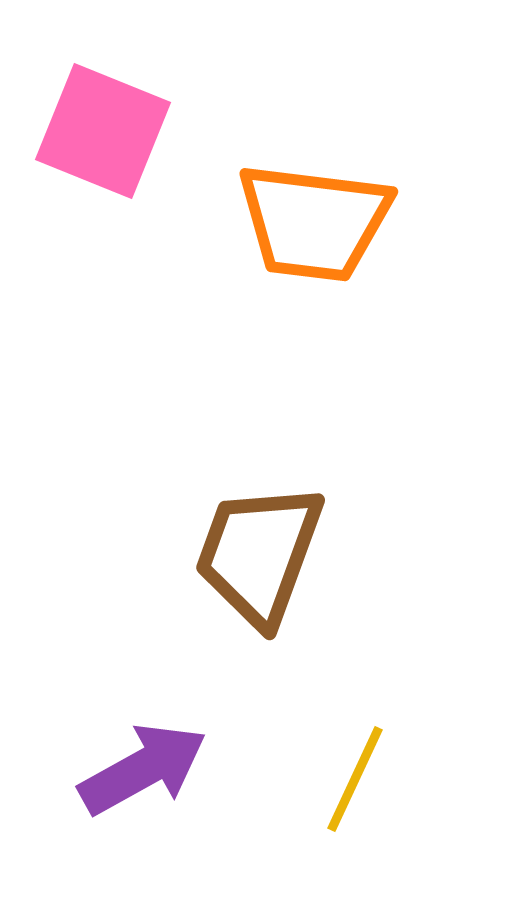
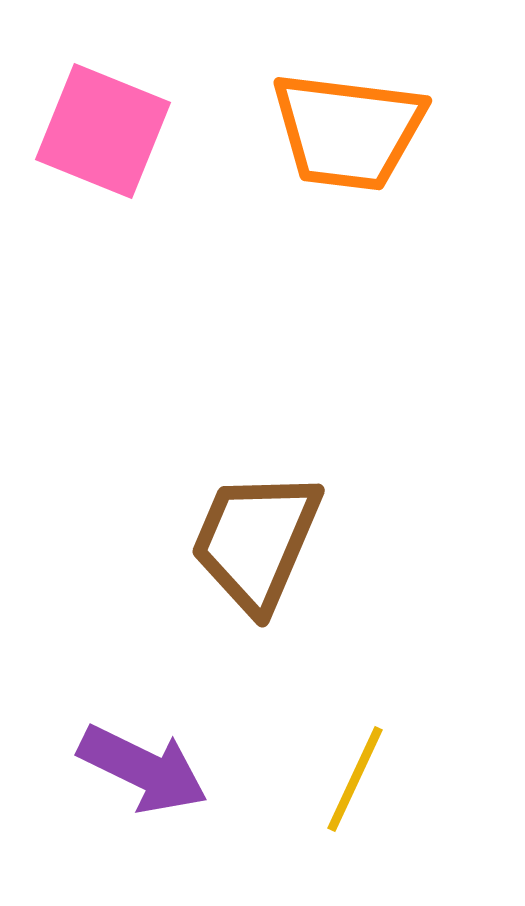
orange trapezoid: moved 34 px right, 91 px up
brown trapezoid: moved 3 px left, 13 px up; rotated 3 degrees clockwise
purple arrow: rotated 55 degrees clockwise
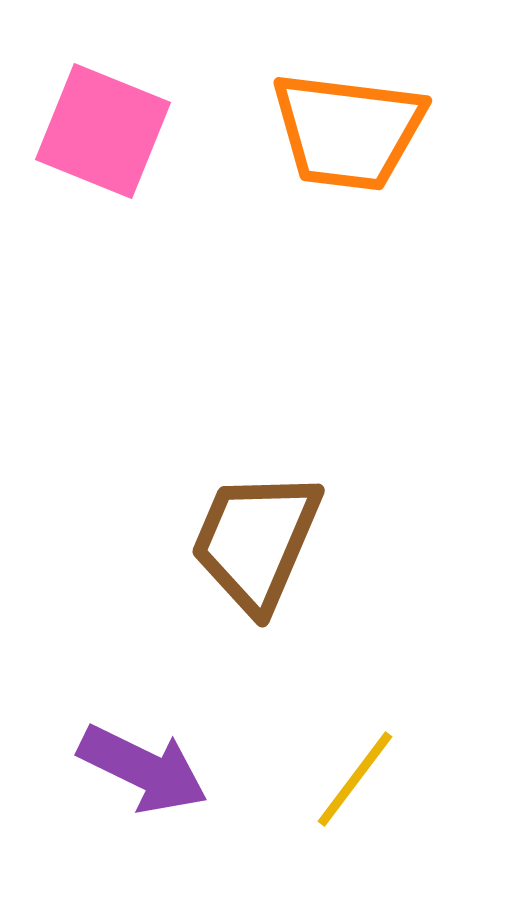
yellow line: rotated 12 degrees clockwise
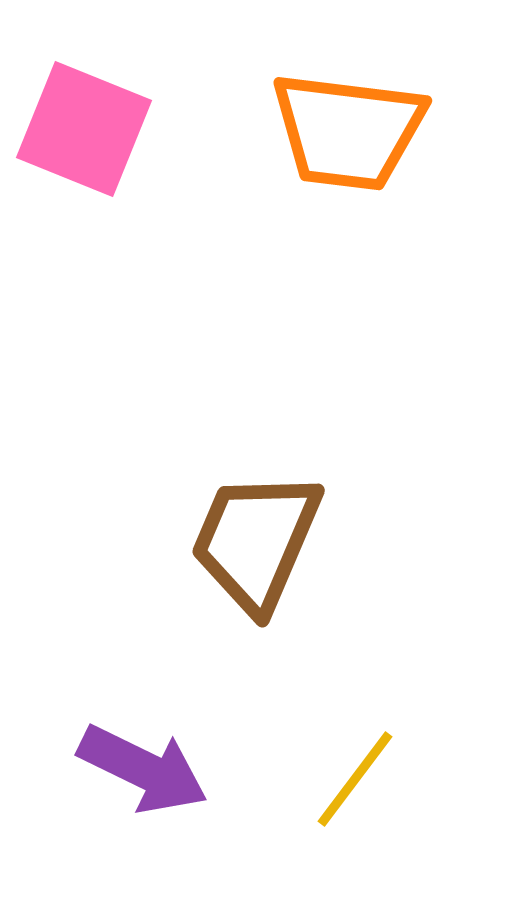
pink square: moved 19 px left, 2 px up
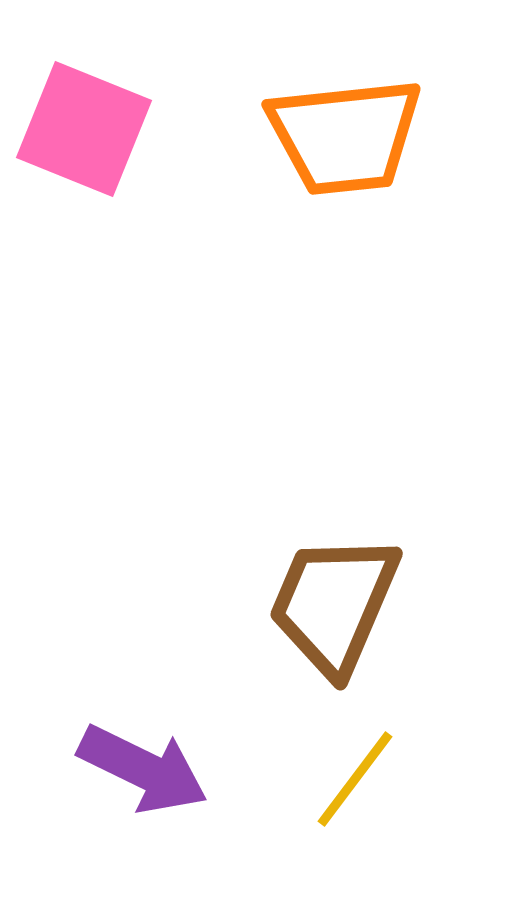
orange trapezoid: moved 3 px left, 5 px down; rotated 13 degrees counterclockwise
brown trapezoid: moved 78 px right, 63 px down
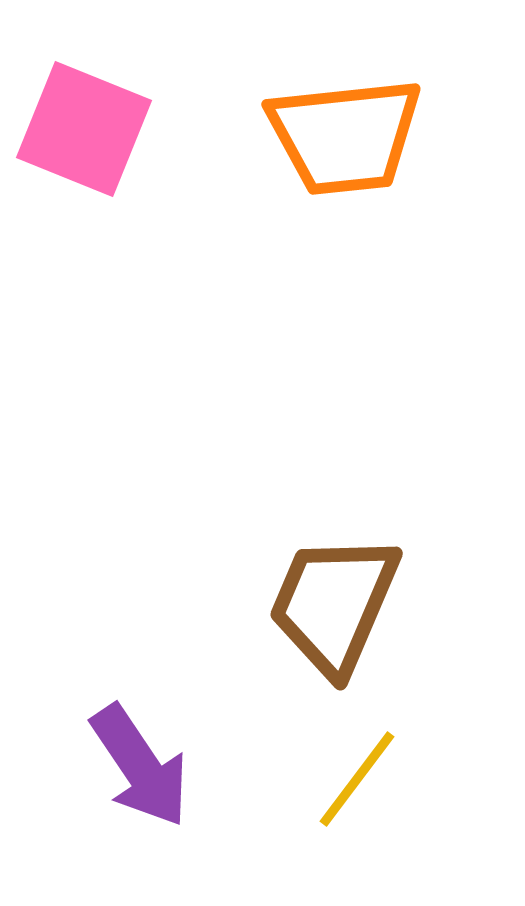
purple arrow: moved 3 px left, 3 px up; rotated 30 degrees clockwise
yellow line: moved 2 px right
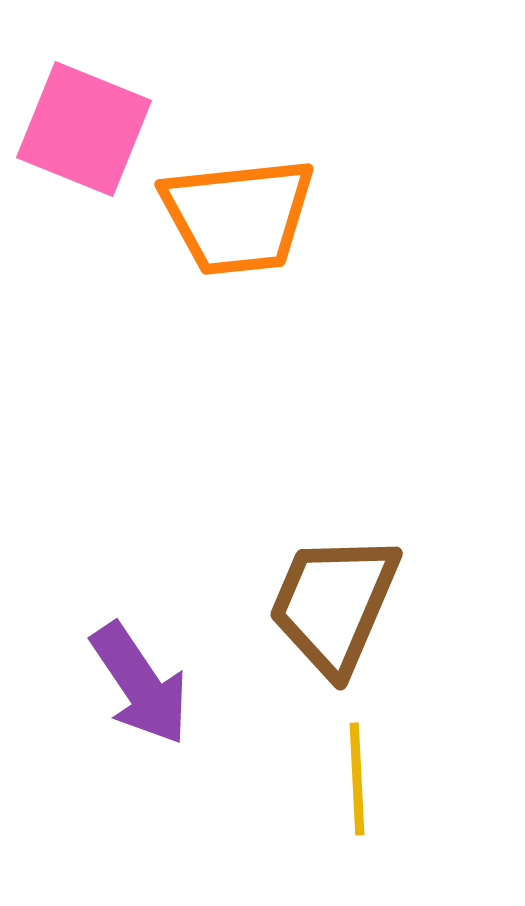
orange trapezoid: moved 107 px left, 80 px down
purple arrow: moved 82 px up
yellow line: rotated 40 degrees counterclockwise
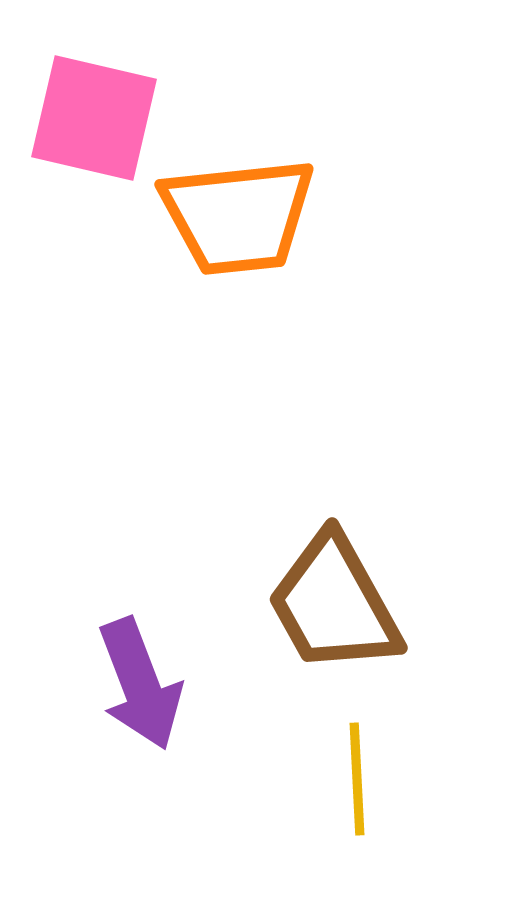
pink square: moved 10 px right, 11 px up; rotated 9 degrees counterclockwise
brown trapezoid: rotated 52 degrees counterclockwise
purple arrow: rotated 13 degrees clockwise
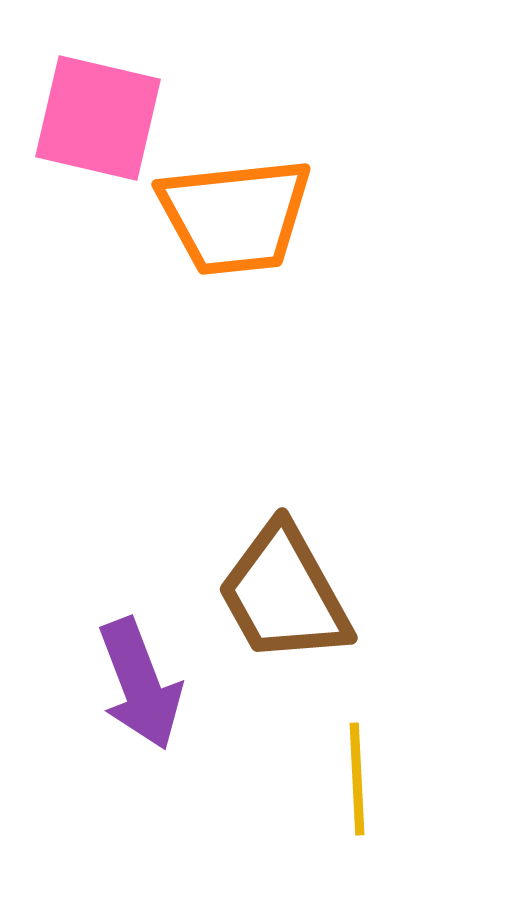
pink square: moved 4 px right
orange trapezoid: moved 3 px left
brown trapezoid: moved 50 px left, 10 px up
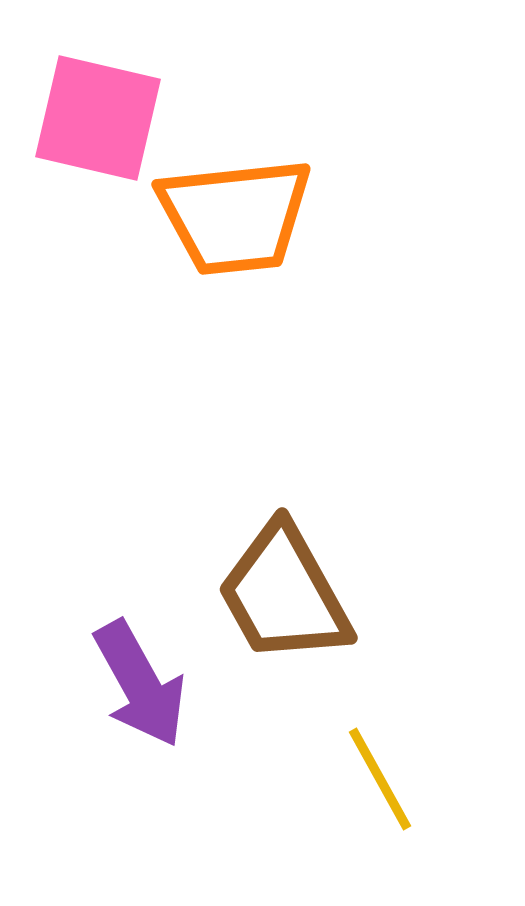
purple arrow: rotated 8 degrees counterclockwise
yellow line: moved 23 px right; rotated 26 degrees counterclockwise
